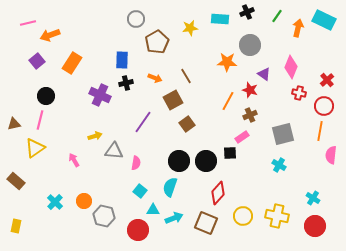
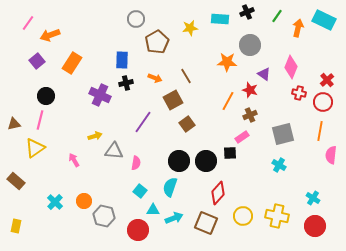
pink line at (28, 23): rotated 42 degrees counterclockwise
red circle at (324, 106): moved 1 px left, 4 px up
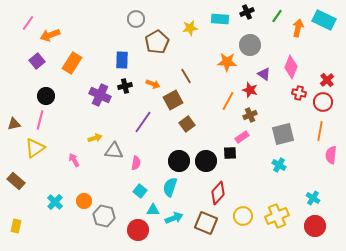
orange arrow at (155, 78): moved 2 px left, 6 px down
black cross at (126, 83): moved 1 px left, 3 px down
yellow arrow at (95, 136): moved 2 px down
yellow cross at (277, 216): rotated 35 degrees counterclockwise
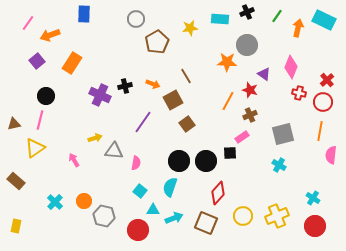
gray circle at (250, 45): moved 3 px left
blue rectangle at (122, 60): moved 38 px left, 46 px up
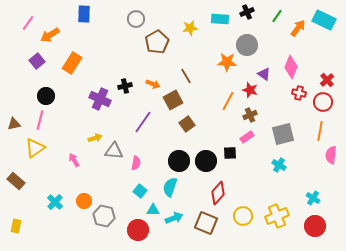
orange arrow at (298, 28): rotated 24 degrees clockwise
orange arrow at (50, 35): rotated 12 degrees counterclockwise
purple cross at (100, 95): moved 4 px down
pink rectangle at (242, 137): moved 5 px right
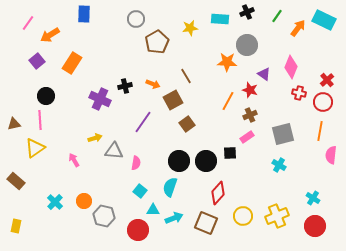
pink line at (40, 120): rotated 18 degrees counterclockwise
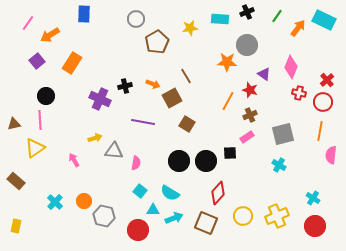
brown square at (173, 100): moved 1 px left, 2 px up
purple line at (143, 122): rotated 65 degrees clockwise
brown square at (187, 124): rotated 21 degrees counterclockwise
cyan semicircle at (170, 187): moved 6 px down; rotated 78 degrees counterclockwise
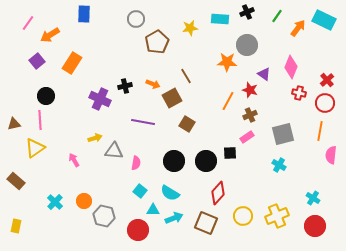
red circle at (323, 102): moved 2 px right, 1 px down
black circle at (179, 161): moved 5 px left
